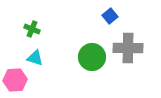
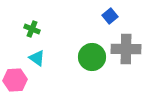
gray cross: moved 2 px left, 1 px down
cyan triangle: moved 2 px right; rotated 18 degrees clockwise
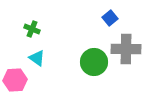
blue square: moved 2 px down
green circle: moved 2 px right, 5 px down
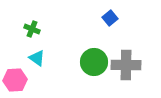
gray cross: moved 16 px down
